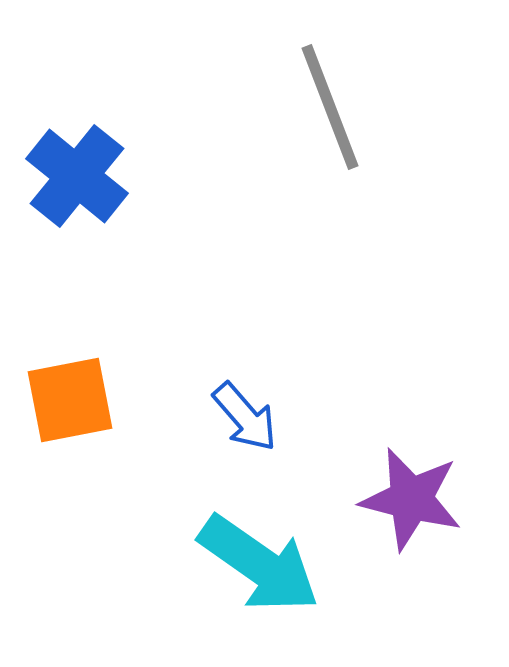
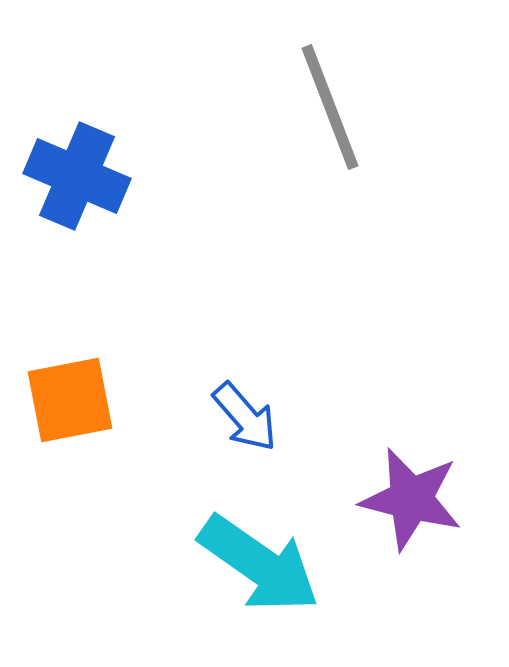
blue cross: rotated 16 degrees counterclockwise
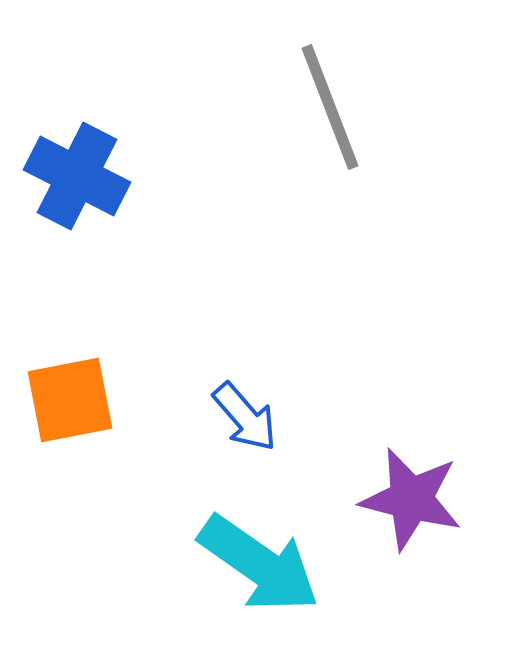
blue cross: rotated 4 degrees clockwise
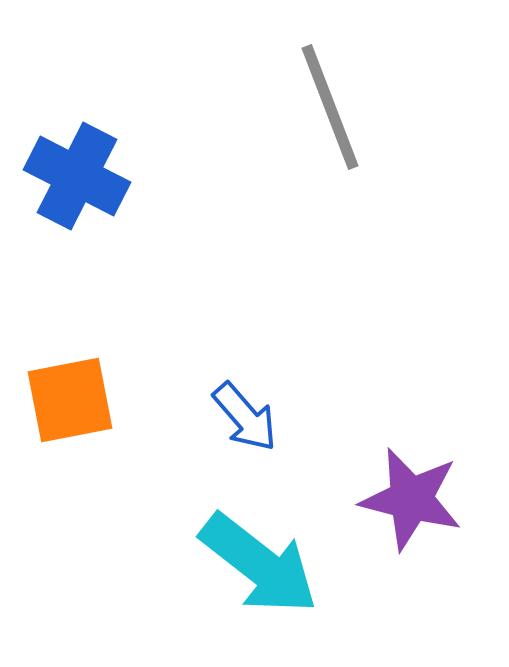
cyan arrow: rotated 3 degrees clockwise
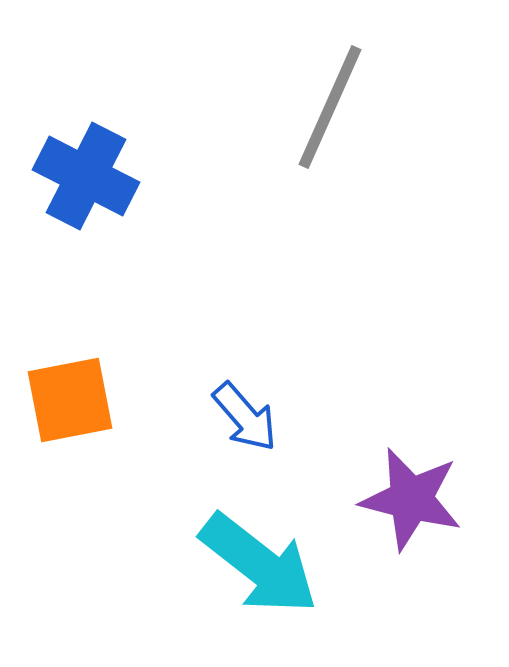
gray line: rotated 45 degrees clockwise
blue cross: moved 9 px right
